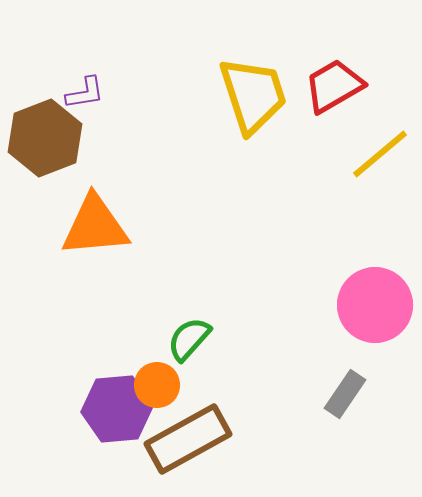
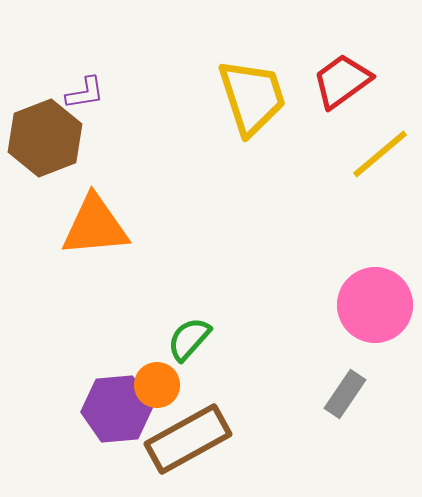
red trapezoid: moved 8 px right, 5 px up; rotated 6 degrees counterclockwise
yellow trapezoid: moved 1 px left, 2 px down
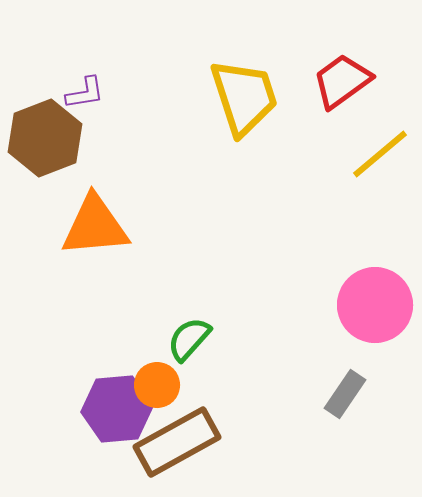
yellow trapezoid: moved 8 px left
brown rectangle: moved 11 px left, 3 px down
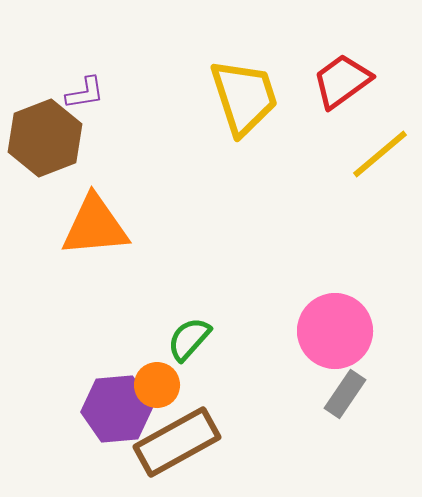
pink circle: moved 40 px left, 26 px down
